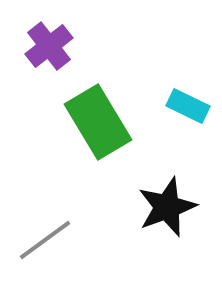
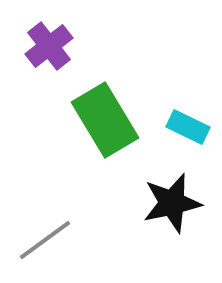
cyan rectangle: moved 21 px down
green rectangle: moved 7 px right, 2 px up
black star: moved 5 px right, 4 px up; rotated 8 degrees clockwise
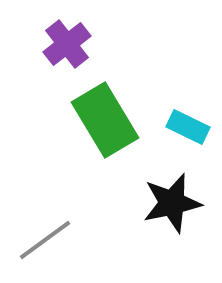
purple cross: moved 18 px right, 2 px up
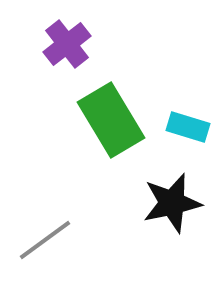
green rectangle: moved 6 px right
cyan rectangle: rotated 9 degrees counterclockwise
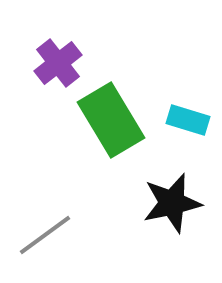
purple cross: moved 9 px left, 19 px down
cyan rectangle: moved 7 px up
gray line: moved 5 px up
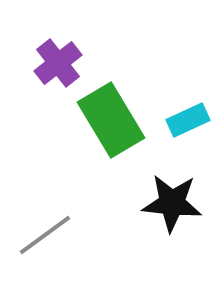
cyan rectangle: rotated 42 degrees counterclockwise
black star: rotated 18 degrees clockwise
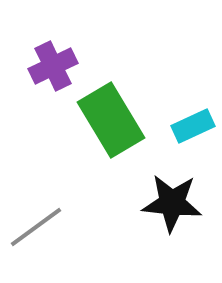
purple cross: moved 5 px left, 3 px down; rotated 12 degrees clockwise
cyan rectangle: moved 5 px right, 6 px down
gray line: moved 9 px left, 8 px up
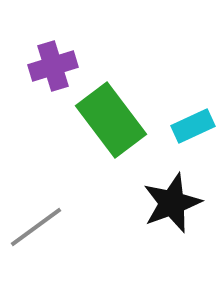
purple cross: rotated 9 degrees clockwise
green rectangle: rotated 6 degrees counterclockwise
black star: rotated 26 degrees counterclockwise
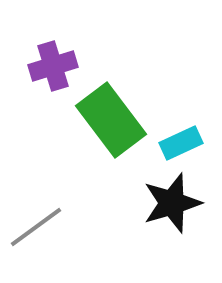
cyan rectangle: moved 12 px left, 17 px down
black star: rotated 4 degrees clockwise
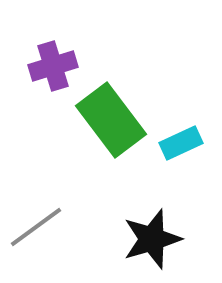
black star: moved 20 px left, 36 px down
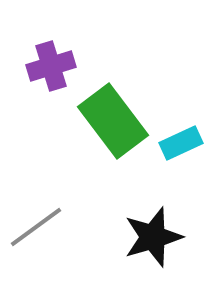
purple cross: moved 2 px left
green rectangle: moved 2 px right, 1 px down
black star: moved 1 px right, 2 px up
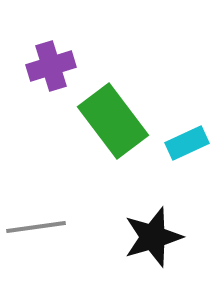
cyan rectangle: moved 6 px right
gray line: rotated 28 degrees clockwise
